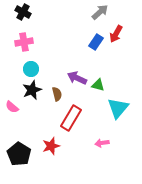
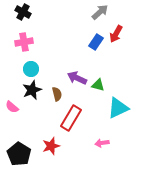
cyan triangle: rotated 25 degrees clockwise
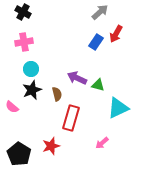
red rectangle: rotated 15 degrees counterclockwise
pink arrow: rotated 32 degrees counterclockwise
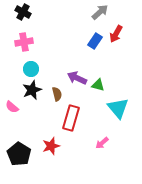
blue rectangle: moved 1 px left, 1 px up
cyan triangle: rotated 45 degrees counterclockwise
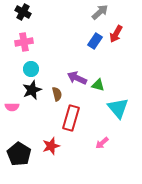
pink semicircle: rotated 40 degrees counterclockwise
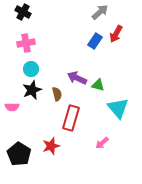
pink cross: moved 2 px right, 1 px down
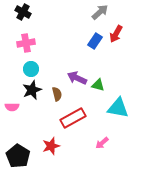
cyan triangle: rotated 40 degrees counterclockwise
red rectangle: moved 2 px right; rotated 45 degrees clockwise
black pentagon: moved 1 px left, 2 px down
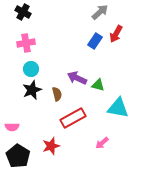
pink semicircle: moved 20 px down
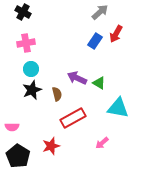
green triangle: moved 1 px right, 2 px up; rotated 16 degrees clockwise
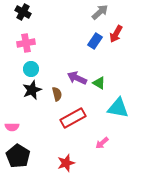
red star: moved 15 px right, 17 px down
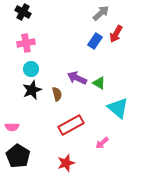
gray arrow: moved 1 px right, 1 px down
cyan triangle: rotated 30 degrees clockwise
red rectangle: moved 2 px left, 7 px down
